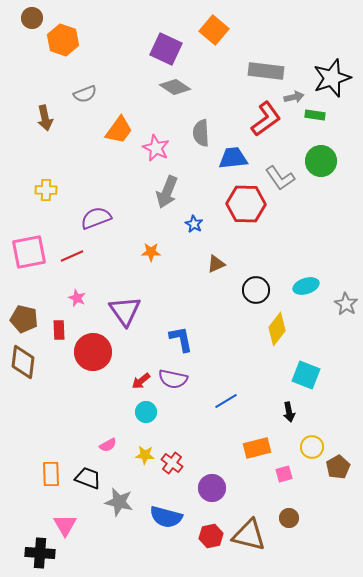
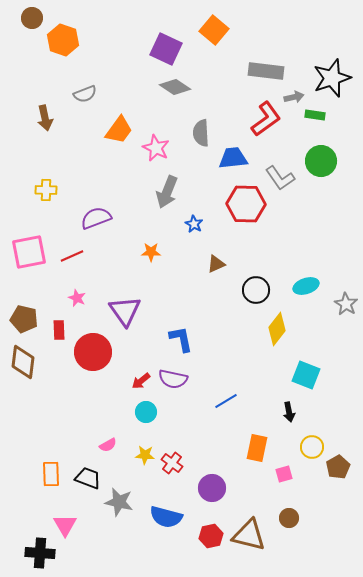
orange rectangle at (257, 448): rotated 64 degrees counterclockwise
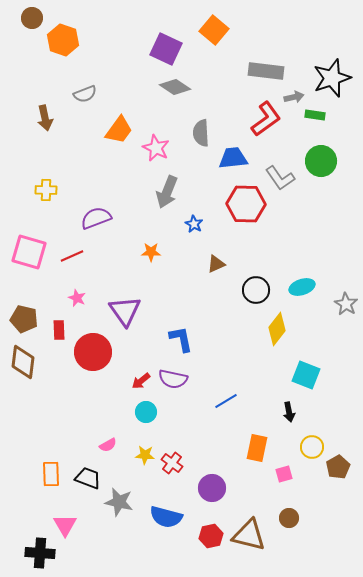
pink square at (29, 252): rotated 27 degrees clockwise
cyan ellipse at (306, 286): moved 4 px left, 1 px down
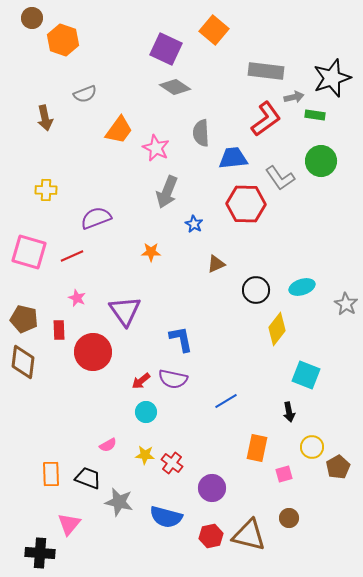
pink triangle at (65, 525): moved 4 px right, 1 px up; rotated 10 degrees clockwise
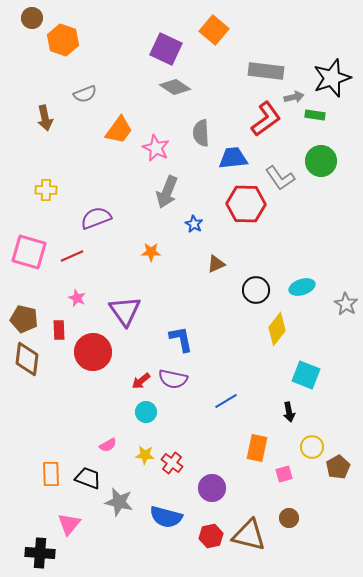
brown diamond at (23, 362): moved 4 px right, 3 px up
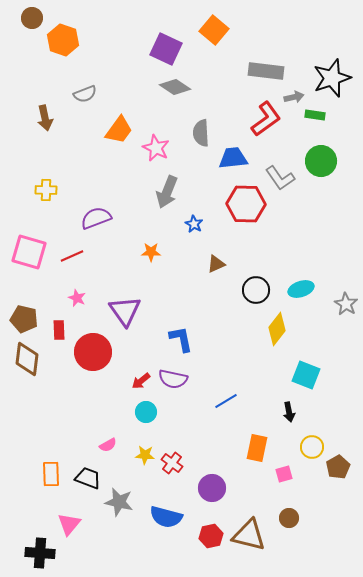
cyan ellipse at (302, 287): moved 1 px left, 2 px down
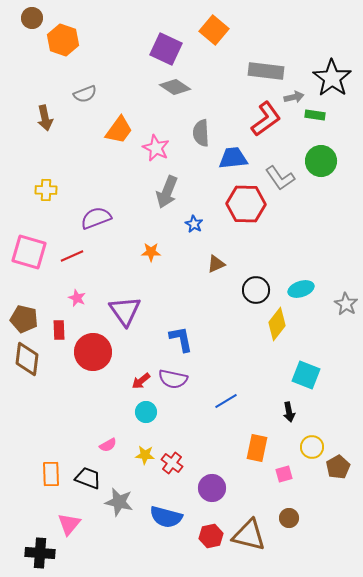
black star at (332, 78): rotated 18 degrees counterclockwise
yellow diamond at (277, 329): moved 5 px up
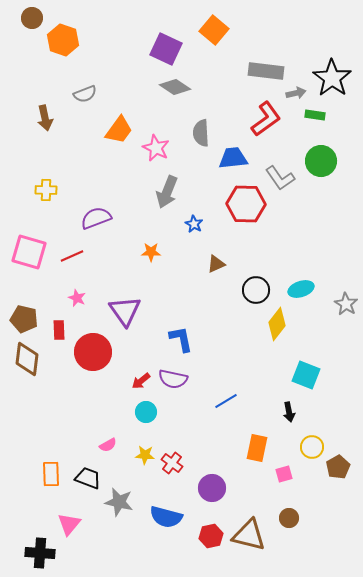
gray arrow at (294, 97): moved 2 px right, 4 px up
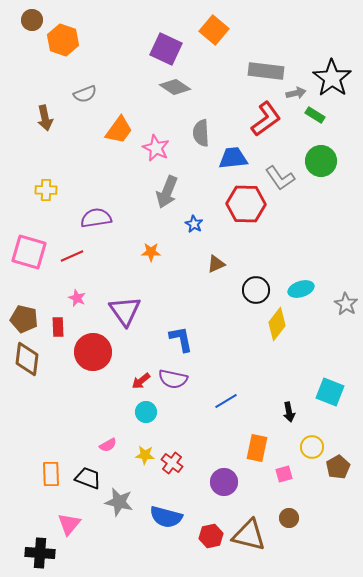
brown circle at (32, 18): moved 2 px down
green rectangle at (315, 115): rotated 24 degrees clockwise
purple semicircle at (96, 218): rotated 12 degrees clockwise
red rectangle at (59, 330): moved 1 px left, 3 px up
cyan square at (306, 375): moved 24 px right, 17 px down
purple circle at (212, 488): moved 12 px right, 6 px up
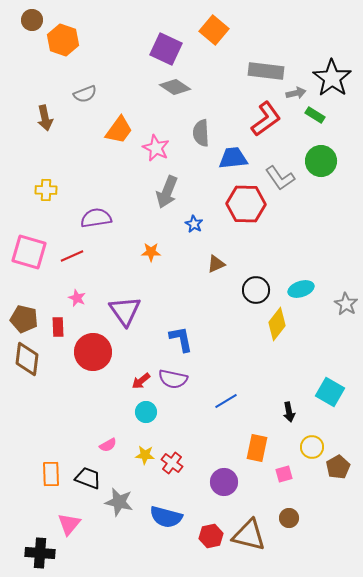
cyan square at (330, 392): rotated 8 degrees clockwise
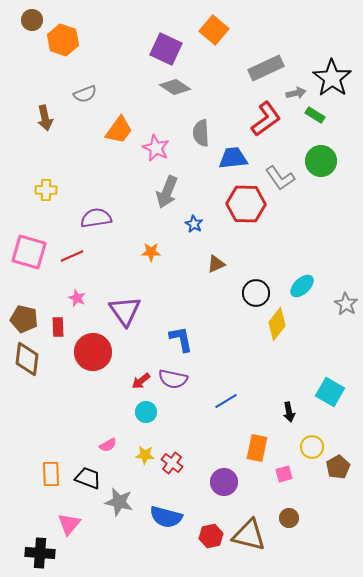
gray rectangle at (266, 71): moved 3 px up; rotated 32 degrees counterclockwise
cyan ellipse at (301, 289): moved 1 px right, 3 px up; rotated 25 degrees counterclockwise
black circle at (256, 290): moved 3 px down
